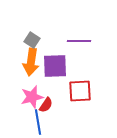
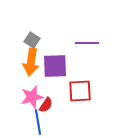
purple line: moved 8 px right, 2 px down
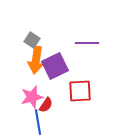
orange arrow: moved 5 px right, 2 px up
purple square: rotated 24 degrees counterclockwise
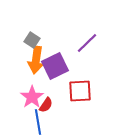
purple line: rotated 45 degrees counterclockwise
pink star: rotated 20 degrees counterclockwise
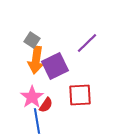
red square: moved 4 px down
blue line: moved 1 px left, 1 px up
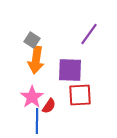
purple line: moved 2 px right, 9 px up; rotated 10 degrees counterclockwise
purple square: moved 15 px right, 4 px down; rotated 28 degrees clockwise
red semicircle: moved 3 px right, 1 px down
blue line: rotated 10 degrees clockwise
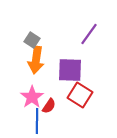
red square: rotated 35 degrees clockwise
